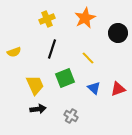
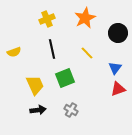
black line: rotated 30 degrees counterclockwise
yellow line: moved 1 px left, 5 px up
blue triangle: moved 21 px right, 20 px up; rotated 24 degrees clockwise
black arrow: moved 1 px down
gray cross: moved 6 px up
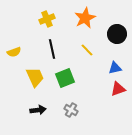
black circle: moved 1 px left, 1 px down
yellow line: moved 3 px up
blue triangle: rotated 40 degrees clockwise
yellow trapezoid: moved 8 px up
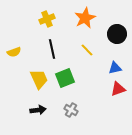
yellow trapezoid: moved 4 px right, 2 px down
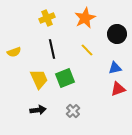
yellow cross: moved 1 px up
gray cross: moved 2 px right, 1 px down; rotated 16 degrees clockwise
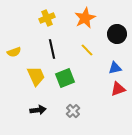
yellow trapezoid: moved 3 px left, 3 px up
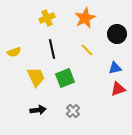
yellow trapezoid: moved 1 px down
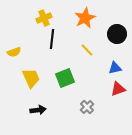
yellow cross: moved 3 px left
black line: moved 10 px up; rotated 18 degrees clockwise
yellow trapezoid: moved 5 px left, 1 px down
gray cross: moved 14 px right, 4 px up
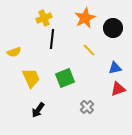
black circle: moved 4 px left, 6 px up
yellow line: moved 2 px right
black arrow: rotated 133 degrees clockwise
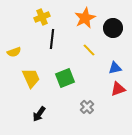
yellow cross: moved 2 px left, 1 px up
black arrow: moved 1 px right, 4 px down
